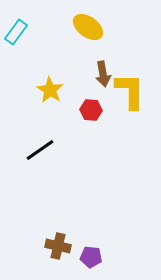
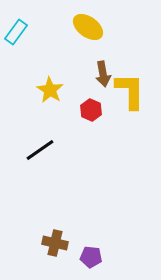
red hexagon: rotated 20 degrees clockwise
brown cross: moved 3 px left, 3 px up
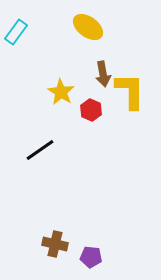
yellow star: moved 11 px right, 2 px down
brown cross: moved 1 px down
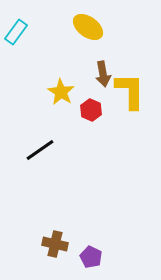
purple pentagon: rotated 20 degrees clockwise
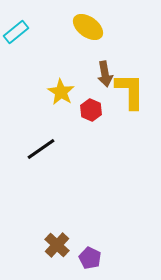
cyan rectangle: rotated 15 degrees clockwise
brown arrow: moved 2 px right
black line: moved 1 px right, 1 px up
brown cross: moved 2 px right, 1 px down; rotated 30 degrees clockwise
purple pentagon: moved 1 px left, 1 px down
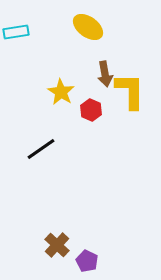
cyan rectangle: rotated 30 degrees clockwise
purple pentagon: moved 3 px left, 3 px down
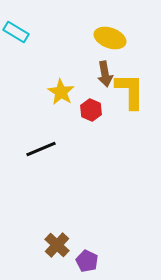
yellow ellipse: moved 22 px right, 11 px down; rotated 16 degrees counterclockwise
cyan rectangle: rotated 40 degrees clockwise
black line: rotated 12 degrees clockwise
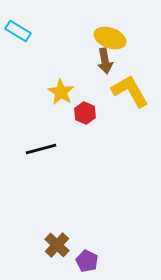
cyan rectangle: moved 2 px right, 1 px up
brown arrow: moved 13 px up
yellow L-shape: rotated 30 degrees counterclockwise
red hexagon: moved 6 px left, 3 px down
black line: rotated 8 degrees clockwise
